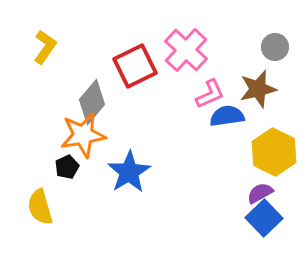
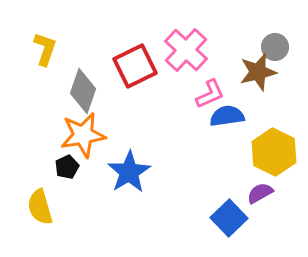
yellow L-shape: moved 2 px down; rotated 16 degrees counterclockwise
brown star: moved 17 px up
gray diamond: moved 9 px left, 11 px up; rotated 21 degrees counterclockwise
blue square: moved 35 px left
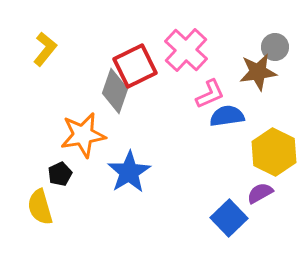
yellow L-shape: rotated 20 degrees clockwise
brown star: rotated 6 degrees clockwise
gray diamond: moved 32 px right
black pentagon: moved 7 px left, 7 px down
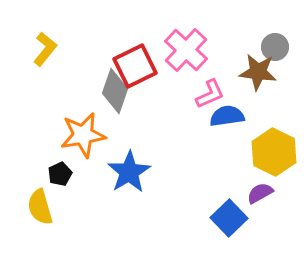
brown star: rotated 15 degrees clockwise
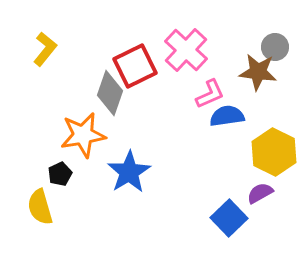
gray diamond: moved 5 px left, 2 px down
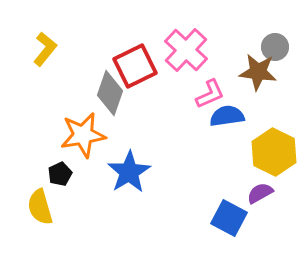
blue square: rotated 18 degrees counterclockwise
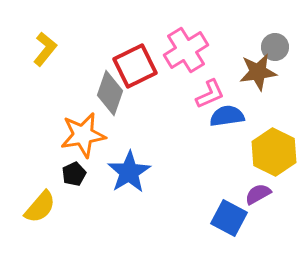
pink cross: rotated 15 degrees clockwise
brown star: rotated 15 degrees counterclockwise
black pentagon: moved 14 px right
purple semicircle: moved 2 px left, 1 px down
yellow semicircle: rotated 123 degrees counterclockwise
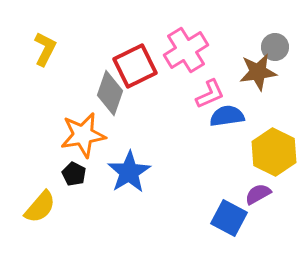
yellow L-shape: rotated 12 degrees counterclockwise
black pentagon: rotated 20 degrees counterclockwise
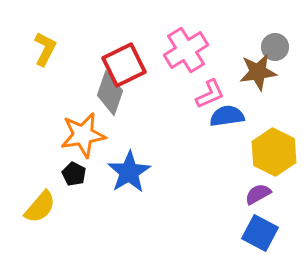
red square: moved 11 px left, 1 px up
blue square: moved 31 px right, 15 px down
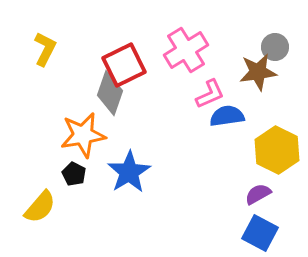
yellow hexagon: moved 3 px right, 2 px up
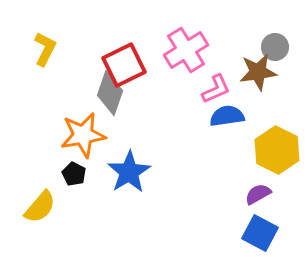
pink L-shape: moved 6 px right, 5 px up
